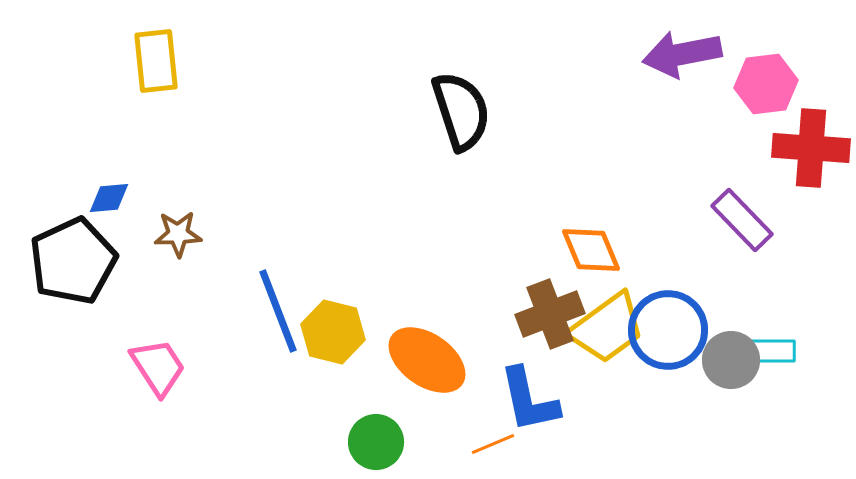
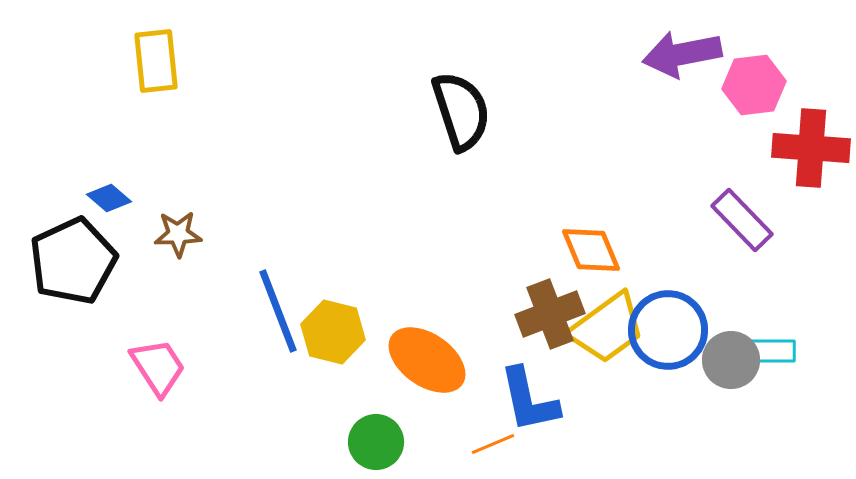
pink hexagon: moved 12 px left, 1 px down
blue diamond: rotated 45 degrees clockwise
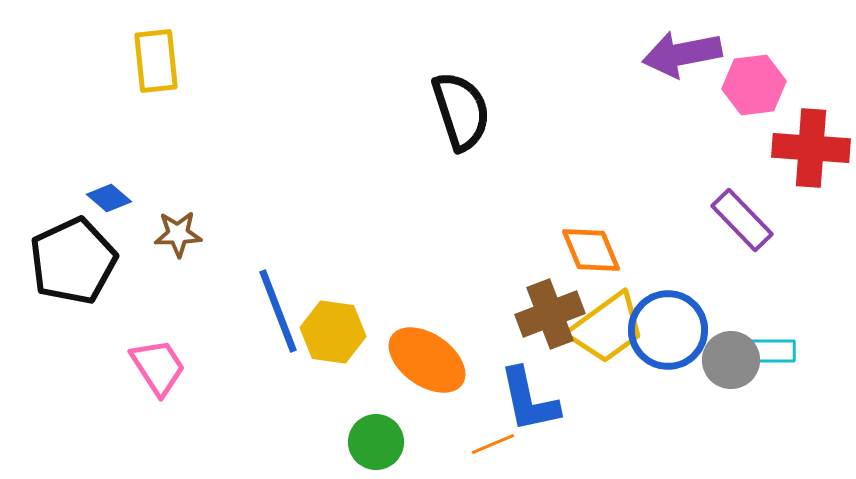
yellow hexagon: rotated 6 degrees counterclockwise
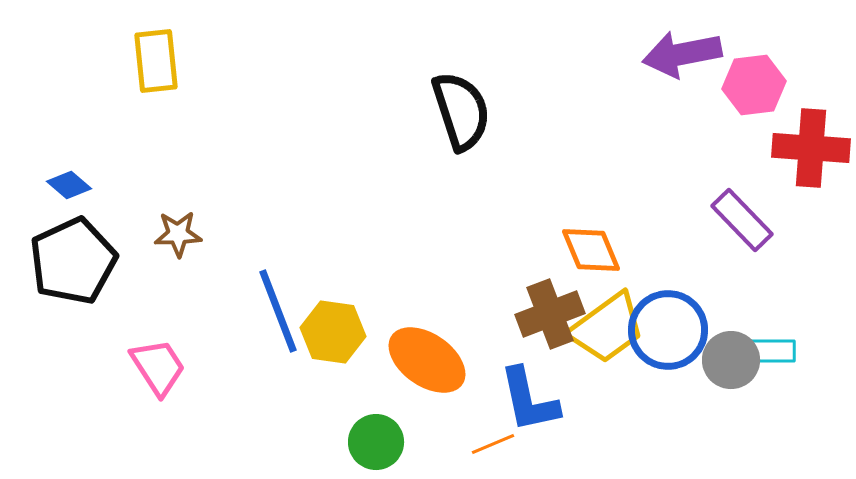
blue diamond: moved 40 px left, 13 px up
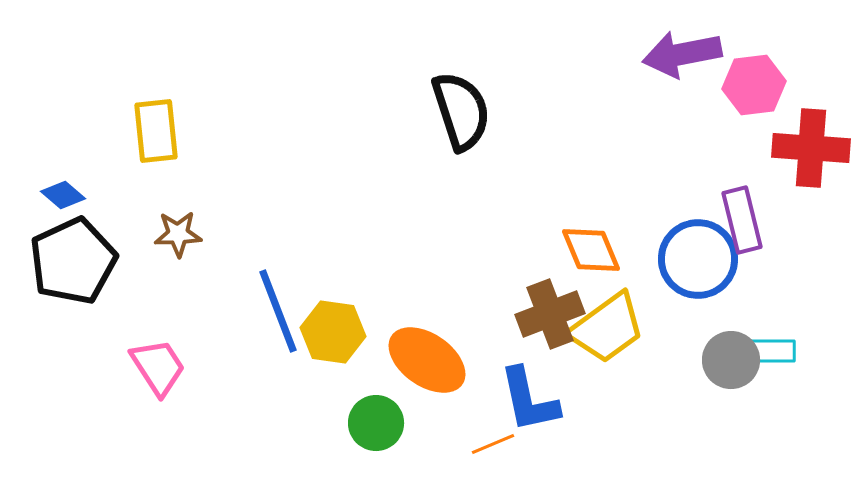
yellow rectangle: moved 70 px down
blue diamond: moved 6 px left, 10 px down
purple rectangle: rotated 30 degrees clockwise
blue circle: moved 30 px right, 71 px up
green circle: moved 19 px up
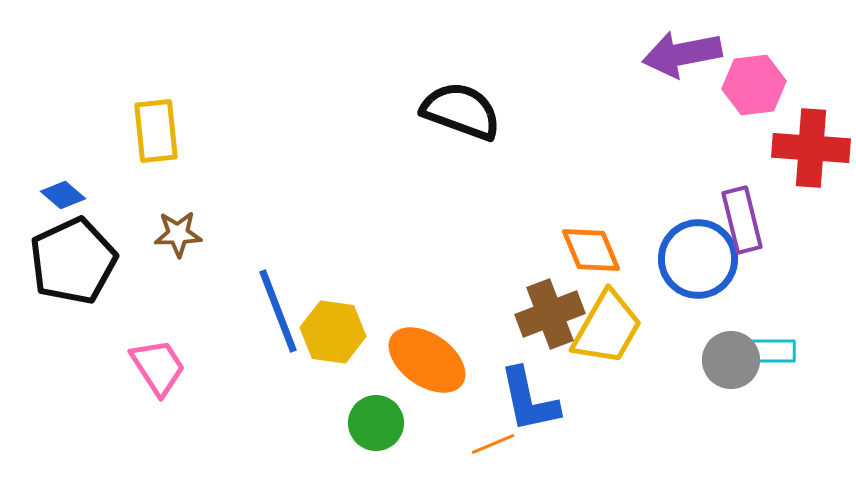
black semicircle: rotated 52 degrees counterclockwise
yellow trapezoid: rotated 24 degrees counterclockwise
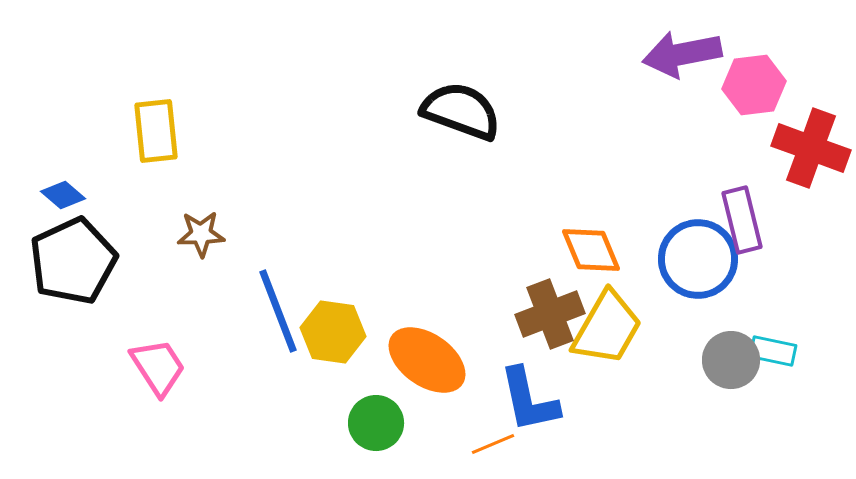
red cross: rotated 16 degrees clockwise
brown star: moved 23 px right
cyan rectangle: rotated 12 degrees clockwise
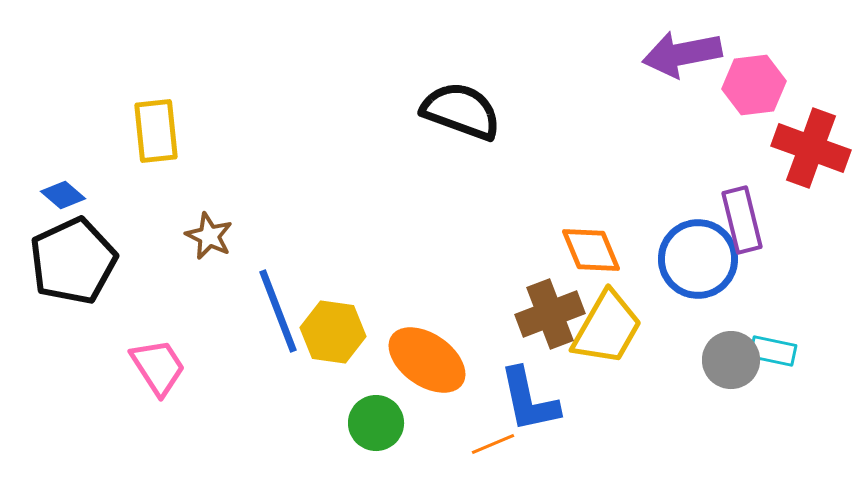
brown star: moved 8 px right, 2 px down; rotated 27 degrees clockwise
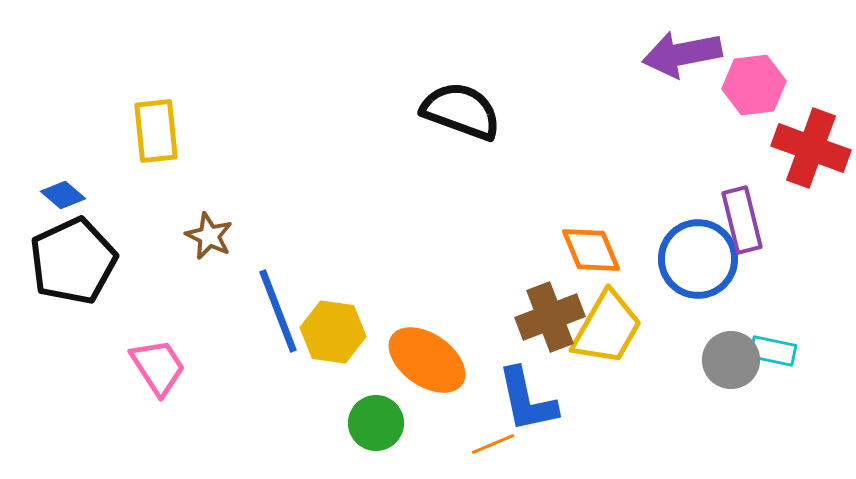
brown cross: moved 3 px down
blue L-shape: moved 2 px left
